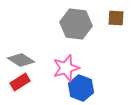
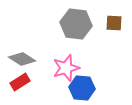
brown square: moved 2 px left, 5 px down
gray diamond: moved 1 px right, 1 px up
blue hexagon: moved 1 px right; rotated 15 degrees counterclockwise
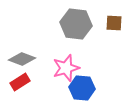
gray diamond: rotated 12 degrees counterclockwise
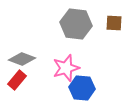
red rectangle: moved 3 px left, 2 px up; rotated 18 degrees counterclockwise
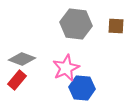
brown square: moved 2 px right, 3 px down
pink star: rotated 8 degrees counterclockwise
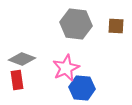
red rectangle: rotated 48 degrees counterclockwise
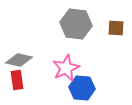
brown square: moved 2 px down
gray diamond: moved 3 px left, 1 px down; rotated 8 degrees counterclockwise
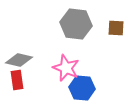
pink star: rotated 24 degrees counterclockwise
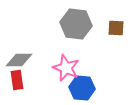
gray diamond: rotated 12 degrees counterclockwise
